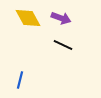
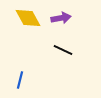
purple arrow: rotated 30 degrees counterclockwise
black line: moved 5 px down
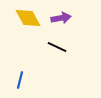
black line: moved 6 px left, 3 px up
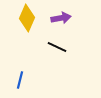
yellow diamond: moved 1 px left; rotated 52 degrees clockwise
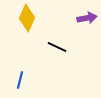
purple arrow: moved 26 px right
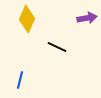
yellow diamond: moved 1 px down
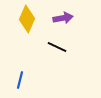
purple arrow: moved 24 px left
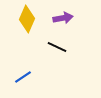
blue line: moved 3 px right, 3 px up; rotated 42 degrees clockwise
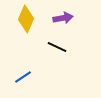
yellow diamond: moved 1 px left
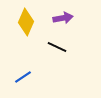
yellow diamond: moved 3 px down
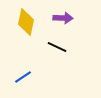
purple arrow: rotated 12 degrees clockwise
yellow diamond: rotated 12 degrees counterclockwise
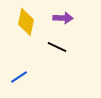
blue line: moved 4 px left
